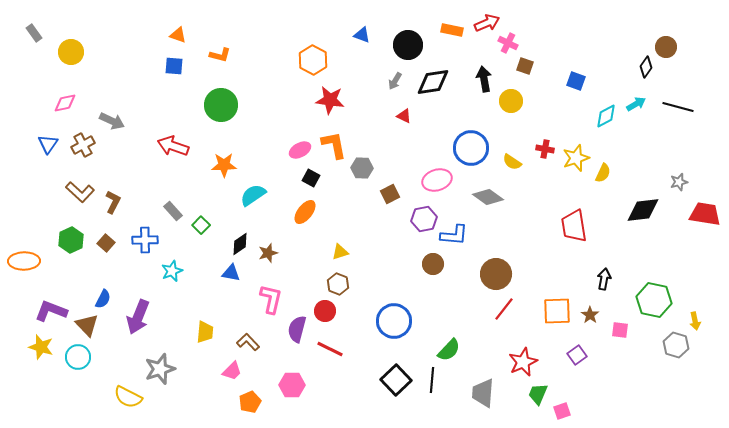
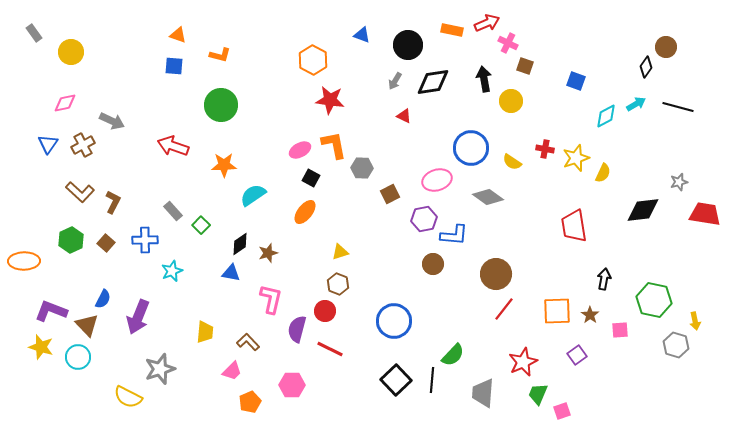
pink square at (620, 330): rotated 12 degrees counterclockwise
green semicircle at (449, 350): moved 4 px right, 5 px down
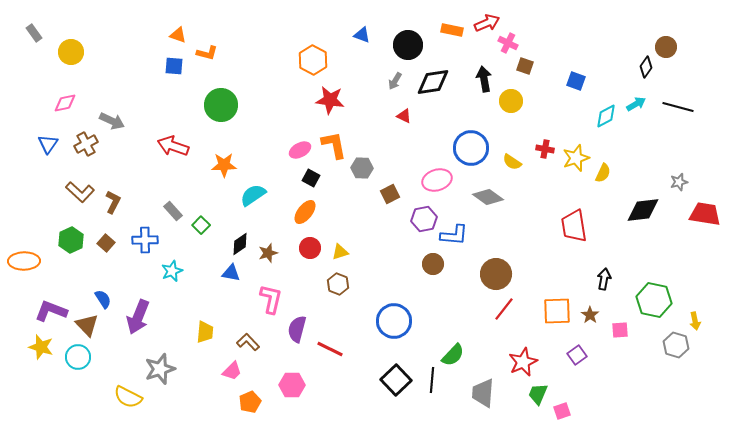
orange L-shape at (220, 55): moved 13 px left, 2 px up
brown cross at (83, 145): moved 3 px right, 1 px up
blue semicircle at (103, 299): rotated 60 degrees counterclockwise
red circle at (325, 311): moved 15 px left, 63 px up
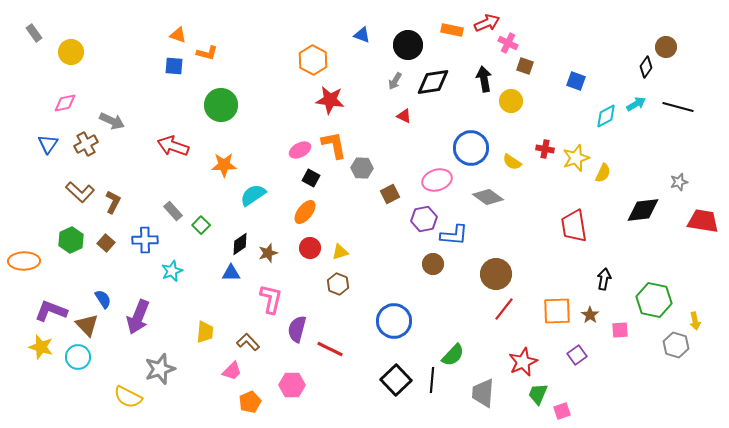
red trapezoid at (705, 214): moved 2 px left, 7 px down
blue triangle at (231, 273): rotated 12 degrees counterclockwise
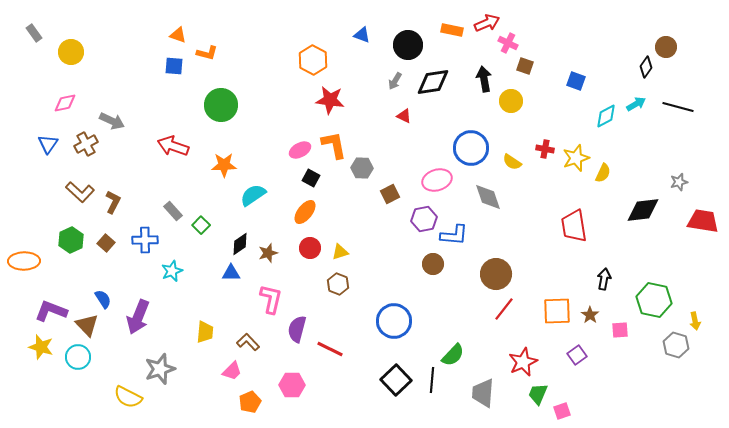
gray diamond at (488, 197): rotated 36 degrees clockwise
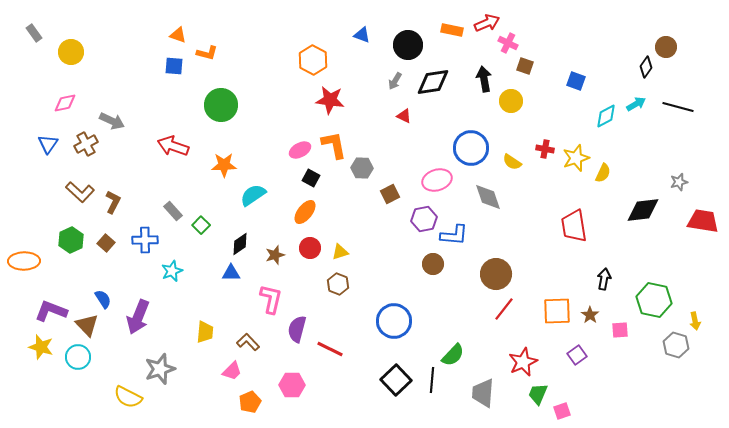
brown star at (268, 253): moved 7 px right, 2 px down
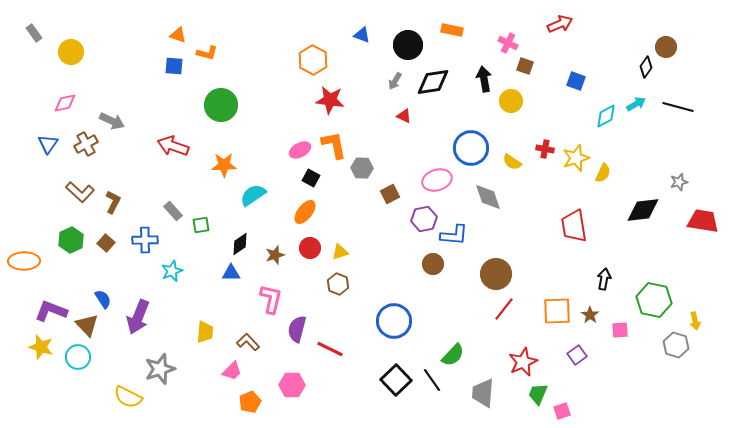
red arrow at (487, 23): moved 73 px right, 1 px down
green square at (201, 225): rotated 36 degrees clockwise
black line at (432, 380): rotated 40 degrees counterclockwise
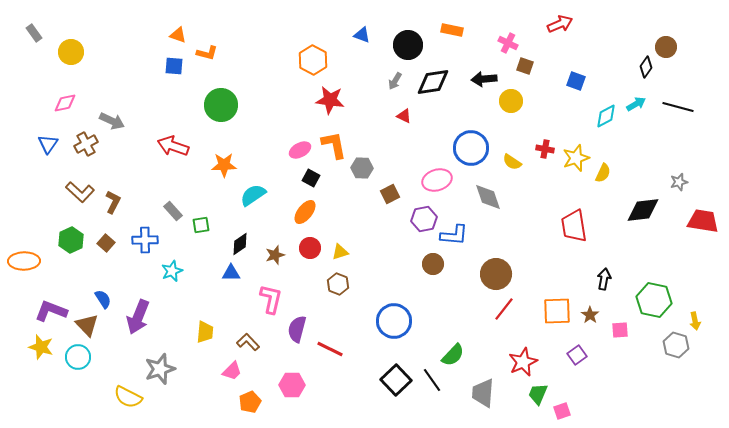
black arrow at (484, 79): rotated 85 degrees counterclockwise
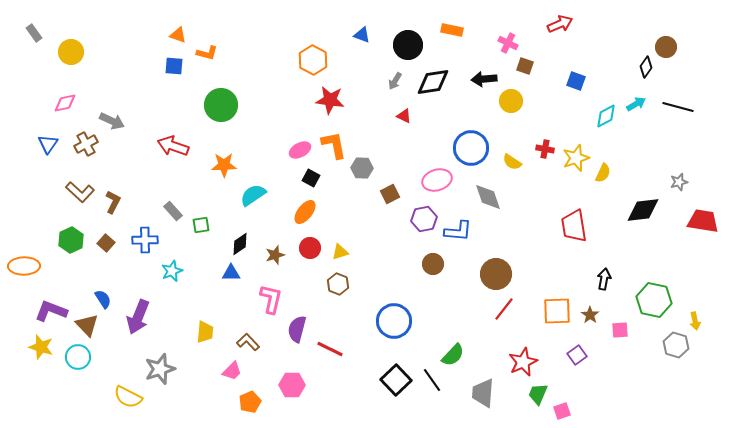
blue L-shape at (454, 235): moved 4 px right, 4 px up
orange ellipse at (24, 261): moved 5 px down
